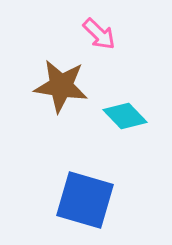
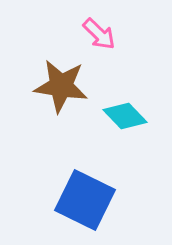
blue square: rotated 10 degrees clockwise
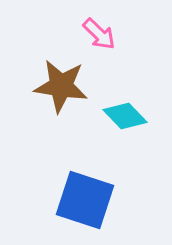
blue square: rotated 8 degrees counterclockwise
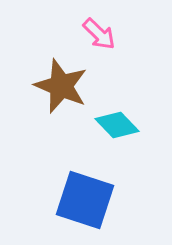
brown star: rotated 14 degrees clockwise
cyan diamond: moved 8 px left, 9 px down
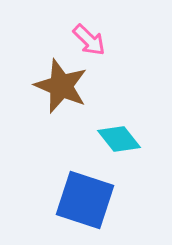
pink arrow: moved 10 px left, 6 px down
cyan diamond: moved 2 px right, 14 px down; rotated 6 degrees clockwise
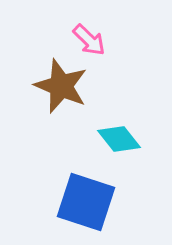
blue square: moved 1 px right, 2 px down
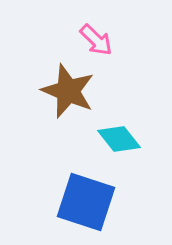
pink arrow: moved 7 px right
brown star: moved 7 px right, 5 px down
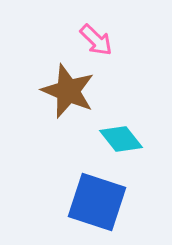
cyan diamond: moved 2 px right
blue square: moved 11 px right
